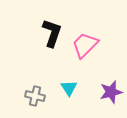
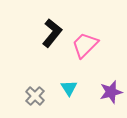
black L-shape: rotated 20 degrees clockwise
gray cross: rotated 30 degrees clockwise
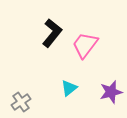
pink trapezoid: rotated 8 degrees counterclockwise
cyan triangle: rotated 24 degrees clockwise
gray cross: moved 14 px left, 6 px down; rotated 12 degrees clockwise
